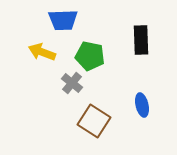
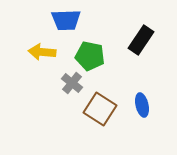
blue trapezoid: moved 3 px right
black rectangle: rotated 36 degrees clockwise
yellow arrow: rotated 16 degrees counterclockwise
brown square: moved 6 px right, 12 px up
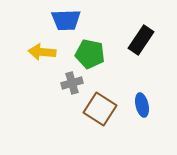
green pentagon: moved 2 px up
gray cross: rotated 35 degrees clockwise
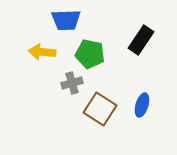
blue ellipse: rotated 30 degrees clockwise
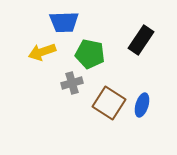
blue trapezoid: moved 2 px left, 2 px down
yellow arrow: rotated 24 degrees counterclockwise
brown square: moved 9 px right, 6 px up
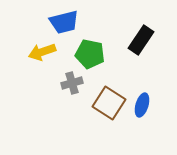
blue trapezoid: rotated 12 degrees counterclockwise
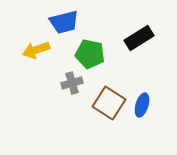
black rectangle: moved 2 px left, 2 px up; rotated 24 degrees clockwise
yellow arrow: moved 6 px left, 2 px up
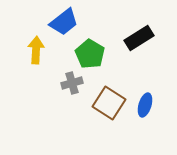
blue trapezoid: rotated 24 degrees counterclockwise
yellow arrow: rotated 112 degrees clockwise
green pentagon: rotated 20 degrees clockwise
blue ellipse: moved 3 px right
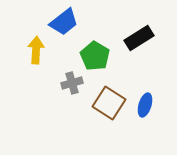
green pentagon: moved 5 px right, 2 px down
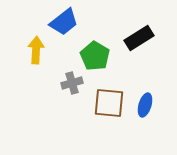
brown square: rotated 28 degrees counterclockwise
